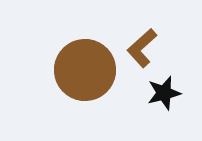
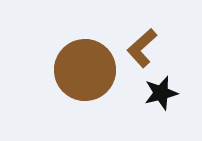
black star: moved 3 px left
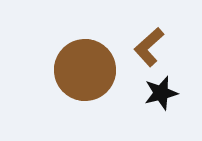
brown L-shape: moved 7 px right, 1 px up
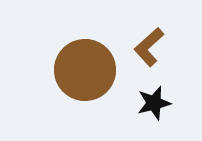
black star: moved 7 px left, 10 px down
